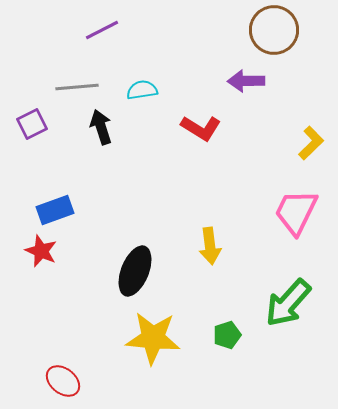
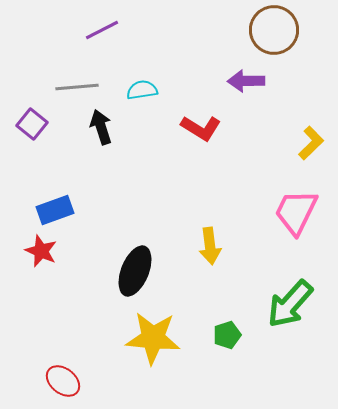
purple square: rotated 24 degrees counterclockwise
green arrow: moved 2 px right, 1 px down
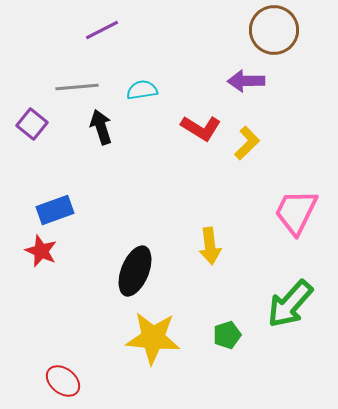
yellow L-shape: moved 64 px left
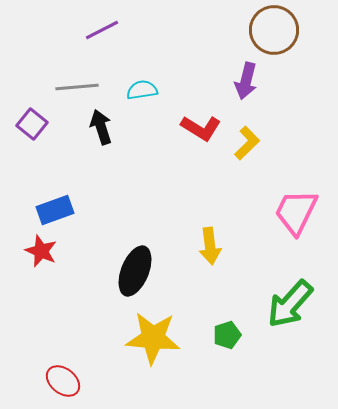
purple arrow: rotated 75 degrees counterclockwise
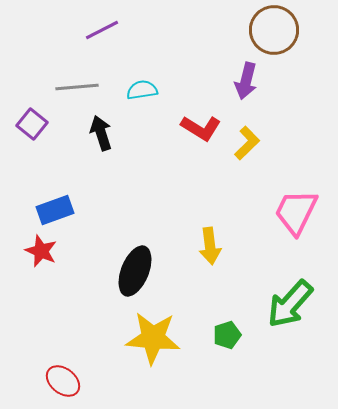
black arrow: moved 6 px down
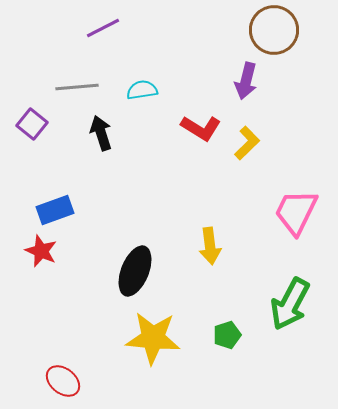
purple line: moved 1 px right, 2 px up
green arrow: rotated 14 degrees counterclockwise
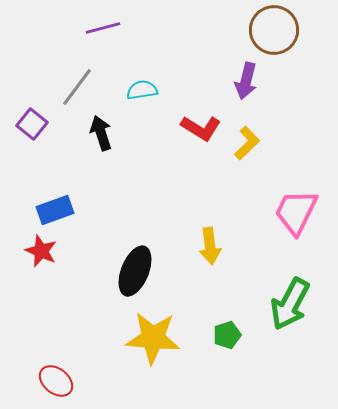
purple line: rotated 12 degrees clockwise
gray line: rotated 48 degrees counterclockwise
red ellipse: moved 7 px left
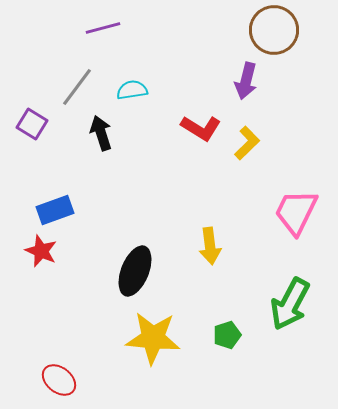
cyan semicircle: moved 10 px left
purple square: rotated 8 degrees counterclockwise
red ellipse: moved 3 px right, 1 px up
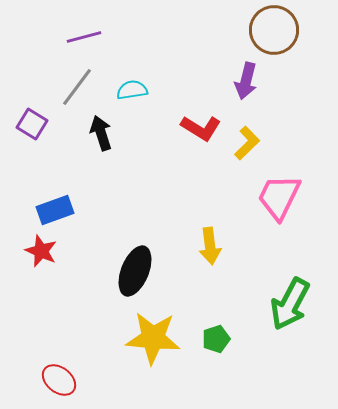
purple line: moved 19 px left, 9 px down
pink trapezoid: moved 17 px left, 15 px up
green pentagon: moved 11 px left, 4 px down
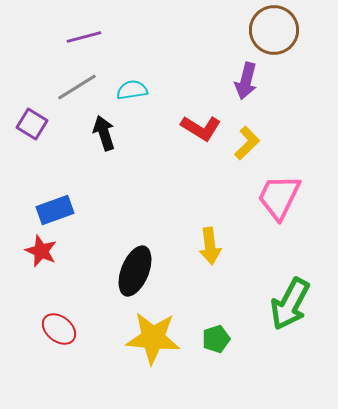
gray line: rotated 21 degrees clockwise
black arrow: moved 3 px right
red ellipse: moved 51 px up
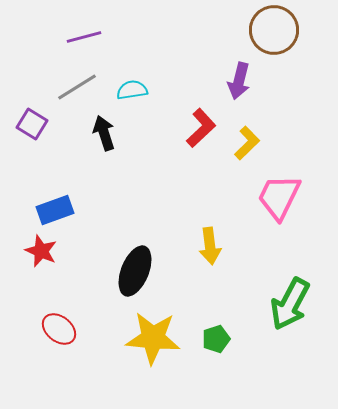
purple arrow: moved 7 px left
red L-shape: rotated 75 degrees counterclockwise
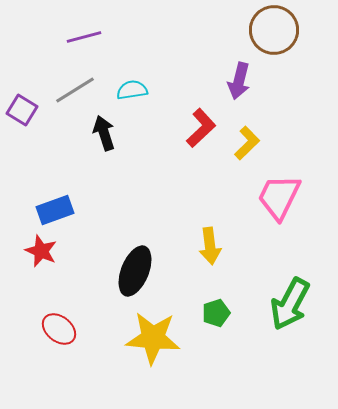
gray line: moved 2 px left, 3 px down
purple square: moved 10 px left, 14 px up
green pentagon: moved 26 px up
